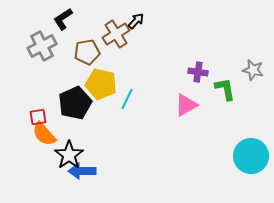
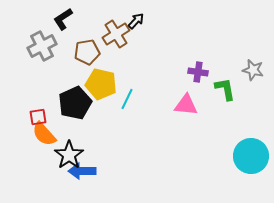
pink triangle: rotated 35 degrees clockwise
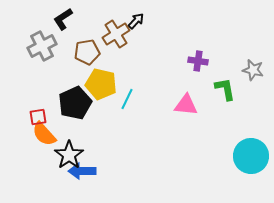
purple cross: moved 11 px up
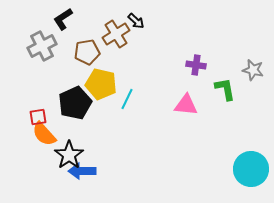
black arrow: rotated 90 degrees clockwise
purple cross: moved 2 px left, 4 px down
cyan circle: moved 13 px down
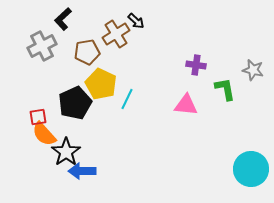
black L-shape: rotated 10 degrees counterclockwise
yellow pentagon: rotated 12 degrees clockwise
black star: moved 3 px left, 3 px up
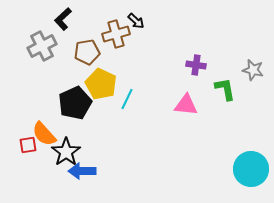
brown cross: rotated 16 degrees clockwise
red square: moved 10 px left, 28 px down
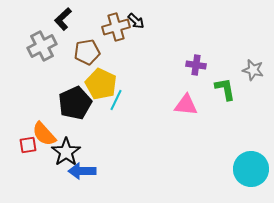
brown cross: moved 7 px up
cyan line: moved 11 px left, 1 px down
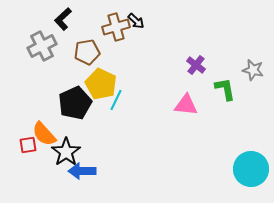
purple cross: rotated 30 degrees clockwise
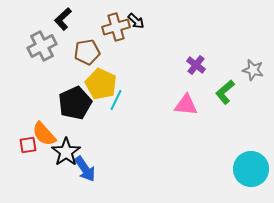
green L-shape: moved 3 px down; rotated 120 degrees counterclockwise
blue arrow: moved 3 px right, 2 px up; rotated 124 degrees counterclockwise
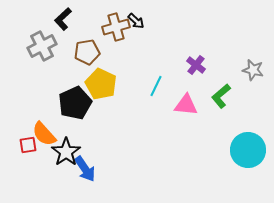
green L-shape: moved 4 px left, 4 px down
cyan line: moved 40 px right, 14 px up
cyan circle: moved 3 px left, 19 px up
